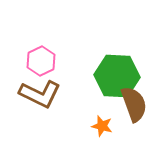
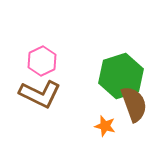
pink hexagon: moved 1 px right
green hexagon: moved 4 px right; rotated 21 degrees counterclockwise
orange star: moved 3 px right
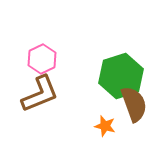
pink hexagon: moved 2 px up
brown L-shape: rotated 48 degrees counterclockwise
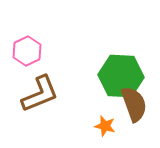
pink hexagon: moved 15 px left, 8 px up
green hexagon: rotated 21 degrees clockwise
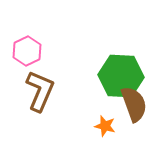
brown L-shape: moved 3 px up; rotated 45 degrees counterclockwise
